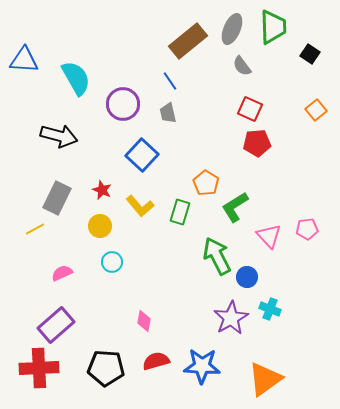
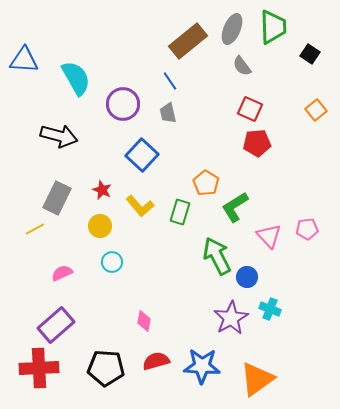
orange triangle: moved 8 px left
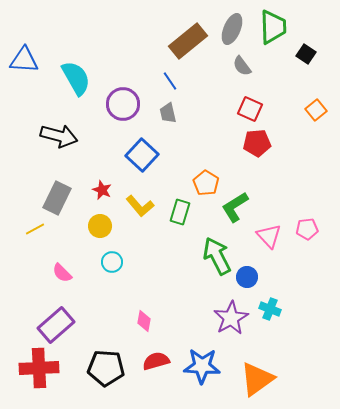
black square: moved 4 px left
pink semicircle: rotated 110 degrees counterclockwise
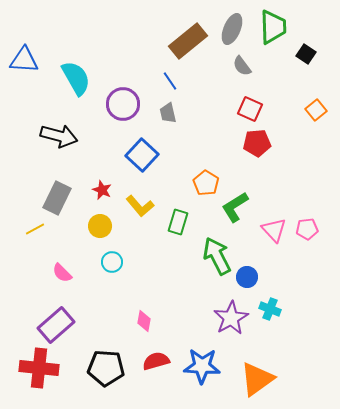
green rectangle: moved 2 px left, 10 px down
pink triangle: moved 5 px right, 6 px up
red cross: rotated 9 degrees clockwise
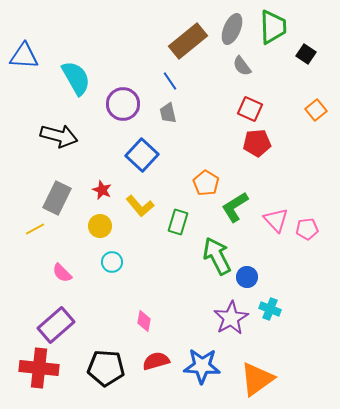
blue triangle: moved 4 px up
pink triangle: moved 2 px right, 10 px up
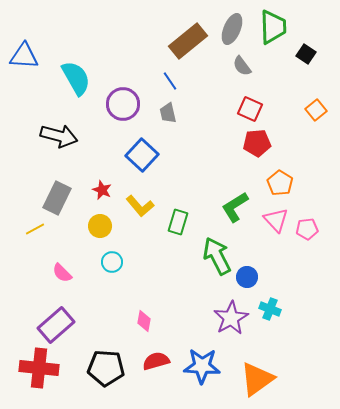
orange pentagon: moved 74 px right
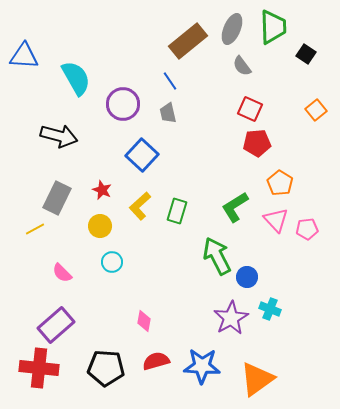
yellow L-shape: rotated 88 degrees clockwise
green rectangle: moved 1 px left, 11 px up
